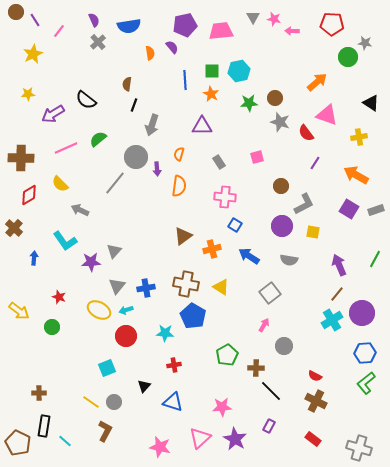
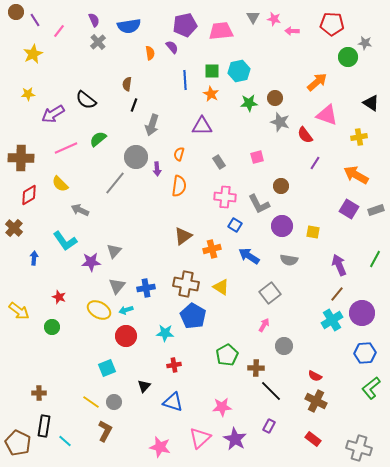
red semicircle at (306, 133): moved 1 px left, 2 px down
gray L-shape at (304, 204): moved 45 px left; rotated 90 degrees clockwise
green L-shape at (366, 383): moved 5 px right, 5 px down
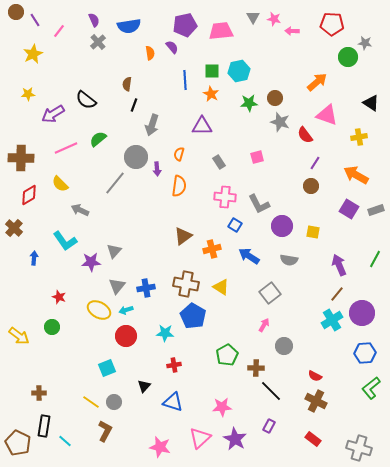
brown circle at (281, 186): moved 30 px right
yellow arrow at (19, 311): moved 25 px down
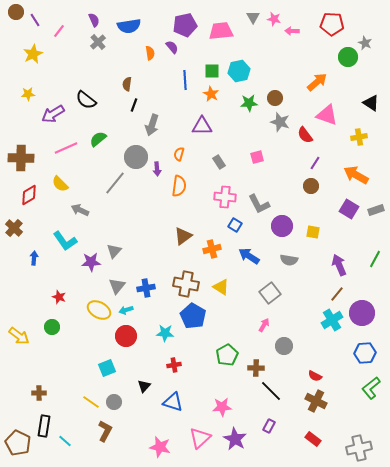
gray star at (365, 43): rotated 16 degrees clockwise
gray cross at (359, 448): rotated 30 degrees counterclockwise
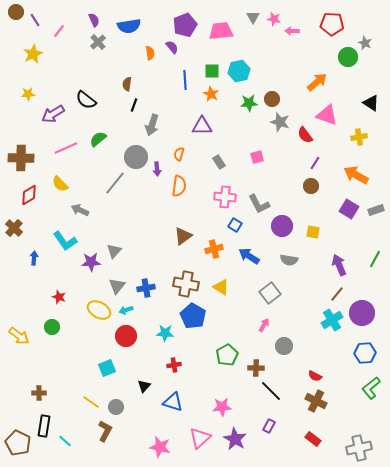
purple pentagon at (185, 25): rotated 10 degrees counterclockwise
brown circle at (275, 98): moved 3 px left, 1 px down
orange cross at (212, 249): moved 2 px right
gray circle at (114, 402): moved 2 px right, 5 px down
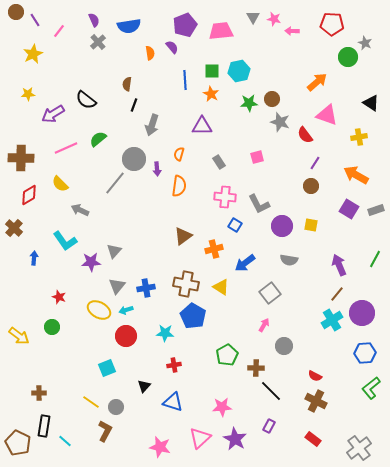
gray circle at (136, 157): moved 2 px left, 2 px down
yellow square at (313, 232): moved 2 px left, 7 px up
blue arrow at (249, 256): moved 4 px left, 7 px down; rotated 70 degrees counterclockwise
gray cross at (359, 448): rotated 25 degrees counterclockwise
